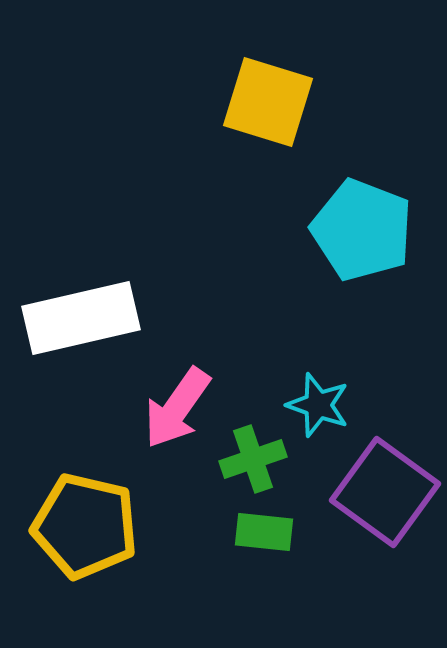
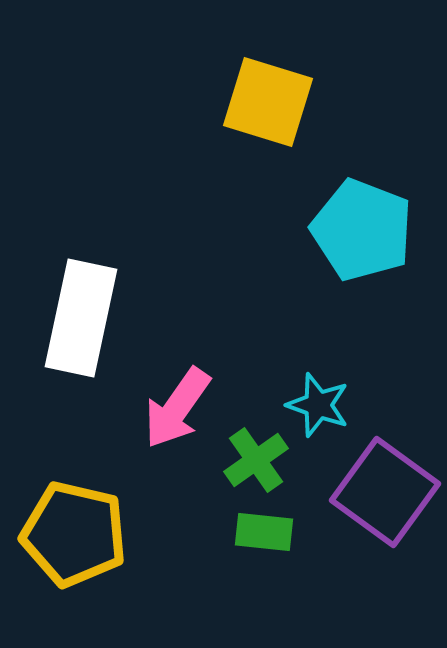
white rectangle: rotated 65 degrees counterclockwise
green cross: moved 3 px right, 1 px down; rotated 16 degrees counterclockwise
yellow pentagon: moved 11 px left, 8 px down
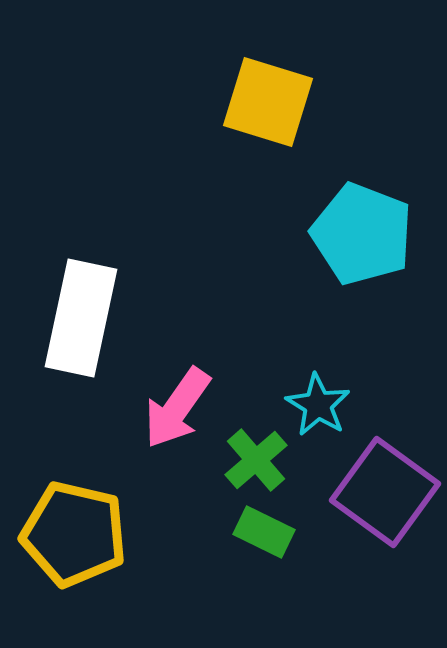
cyan pentagon: moved 4 px down
cyan star: rotated 12 degrees clockwise
green cross: rotated 6 degrees counterclockwise
green rectangle: rotated 20 degrees clockwise
